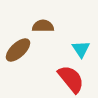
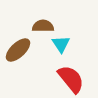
cyan triangle: moved 20 px left, 5 px up
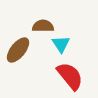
brown ellipse: rotated 8 degrees counterclockwise
red semicircle: moved 1 px left, 3 px up
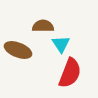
brown ellipse: rotated 72 degrees clockwise
red semicircle: moved 3 px up; rotated 60 degrees clockwise
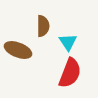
brown semicircle: rotated 90 degrees clockwise
cyan triangle: moved 7 px right, 2 px up
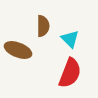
cyan triangle: moved 2 px right, 3 px up; rotated 12 degrees counterclockwise
